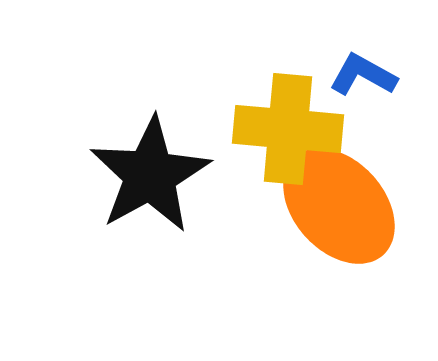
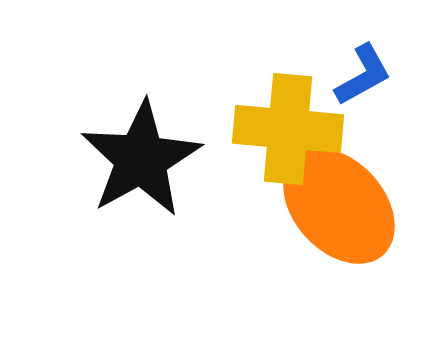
blue L-shape: rotated 122 degrees clockwise
black star: moved 9 px left, 16 px up
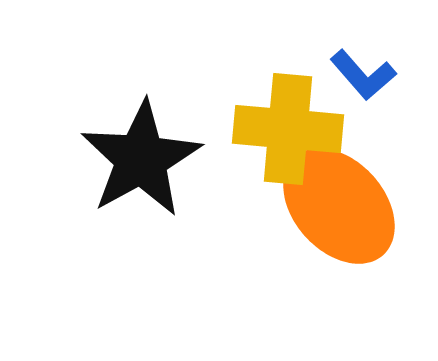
blue L-shape: rotated 78 degrees clockwise
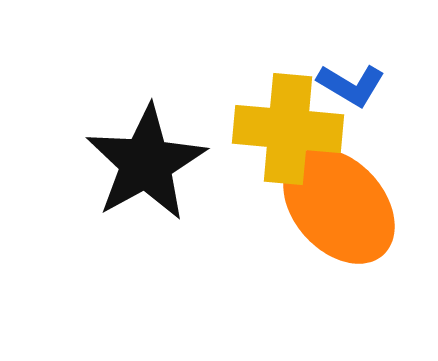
blue L-shape: moved 12 px left, 10 px down; rotated 18 degrees counterclockwise
black star: moved 5 px right, 4 px down
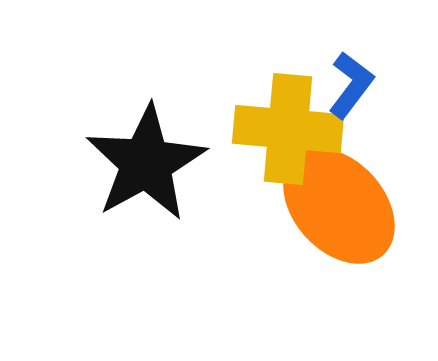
blue L-shape: rotated 84 degrees counterclockwise
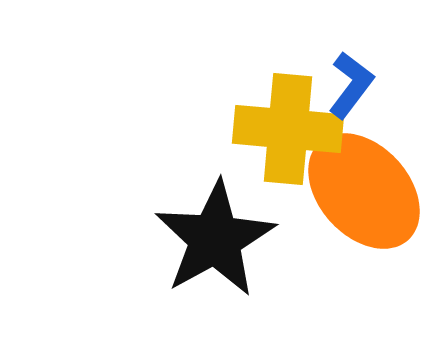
black star: moved 69 px right, 76 px down
orange ellipse: moved 25 px right, 15 px up
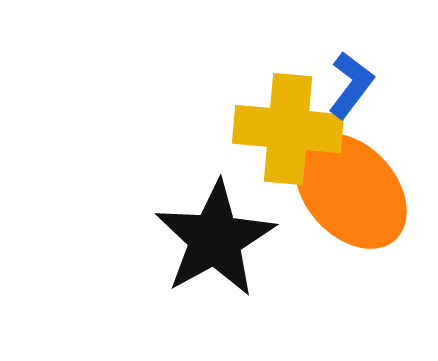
orange ellipse: moved 13 px left
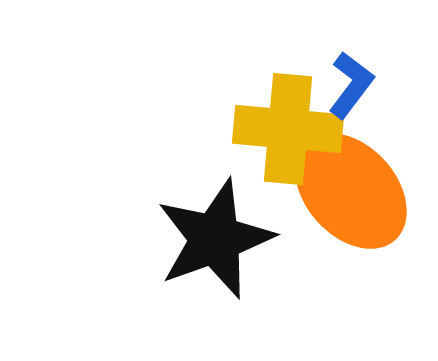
black star: rotated 9 degrees clockwise
